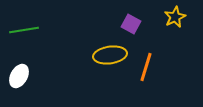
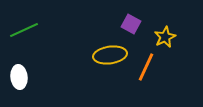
yellow star: moved 10 px left, 20 px down
green line: rotated 16 degrees counterclockwise
orange line: rotated 8 degrees clockwise
white ellipse: moved 1 px down; rotated 35 degrees counterclockwise
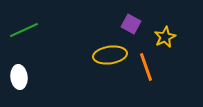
orange line: rotated 44 degrees counterclockwise
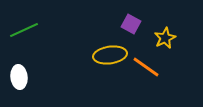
yellow star: moved 1 px down
orange line: rotated 36 degrees counterclockwise
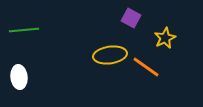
purple square: moved 6 px up
green line: rotated 20 degrees clockwise
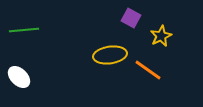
yellow star: moved 4 px left, 2 px up
orange line: moved 2 px right, 3 px down
white ellipse: rotated 40 degrees counterclockwise
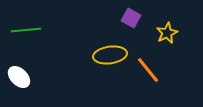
green line: moved 2 px right
yellow star: moved 6 px right, 3 px up
orange line: rotated 16 degrees clockwise
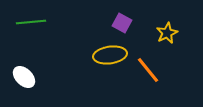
purple square: moved 9 px left, 5 px down
green line: moved 5 px right, 8 px up
white ellipse: moved 5 px right
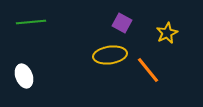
white ellipse: moved 1 px up; rotated 25 degrees clockwise
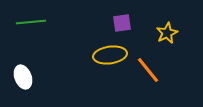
purple square: rotated 36 degrees counterclockwise
white ellipse: moved 1 px left, 1 px down
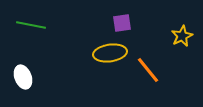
green line: moved 3 px down; rotated 16 degrees clockwise
yellow star: moved 15 px right, 3 px down
yellow ellipse: moved 2 px up
